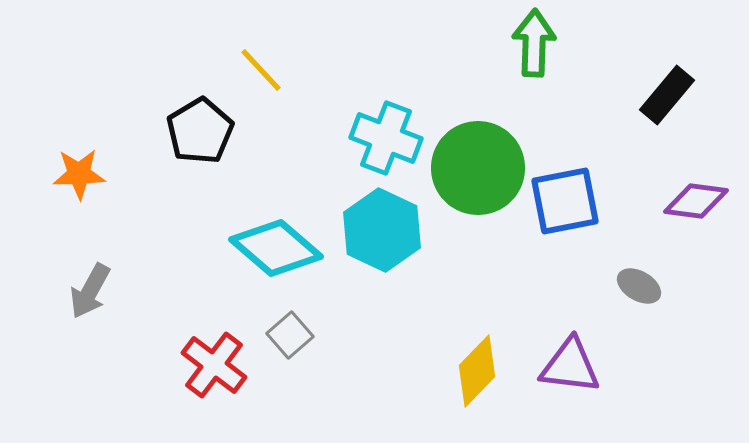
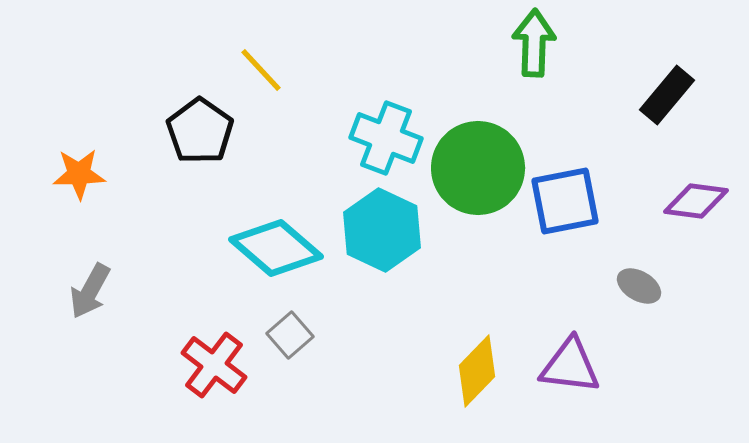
black pentagon: rotated 6 degrees counterclockwise
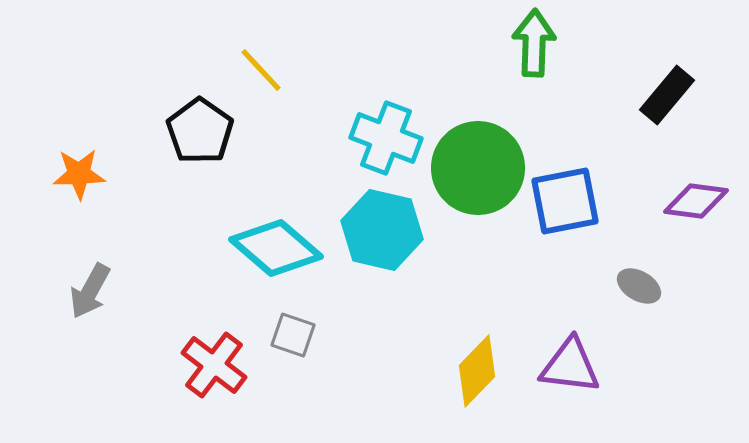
cyan hexagon: rotated 12 degrees counterclockwise
gray square: moved 3 px right; rotated 30 degrees counterclockwise
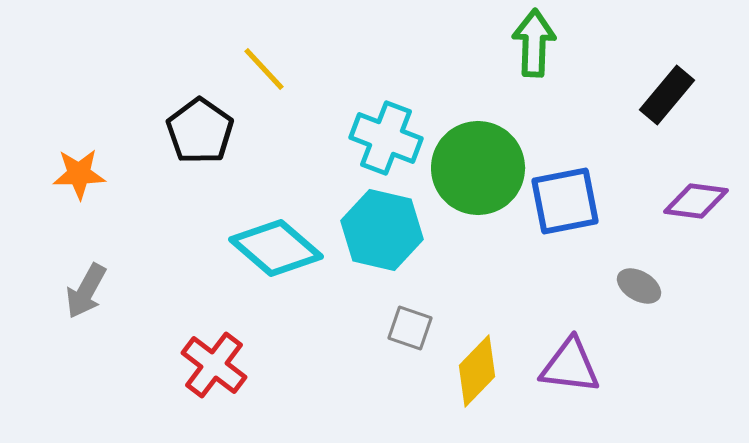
yellow line: moved 3 px right, 1 px up
gray arrow: moved 4 px left
gray square: moved 117 px right, 7 px up
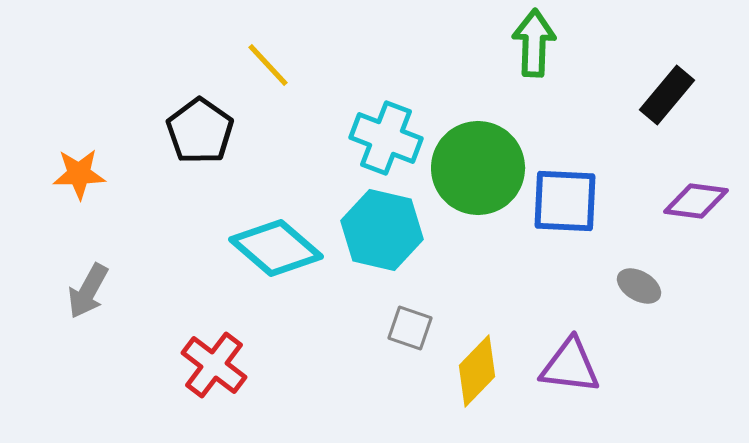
yellow line: moved 4 px right, 4 px up
blue square: rotated 14 degrees clockwise
gray arrow: moved 2 px right
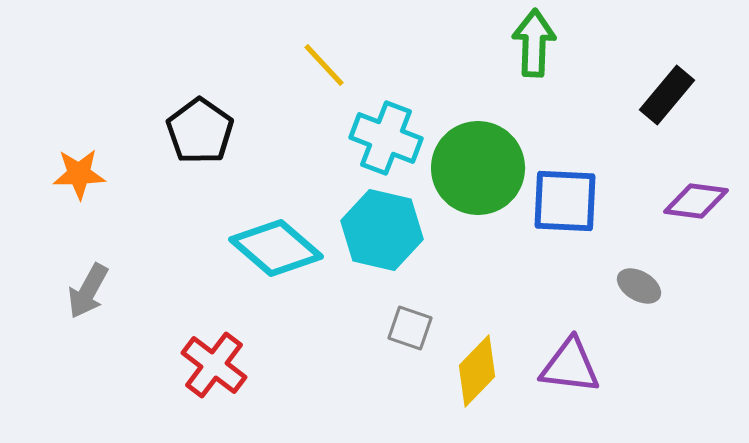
yellow line: moved 56 px right
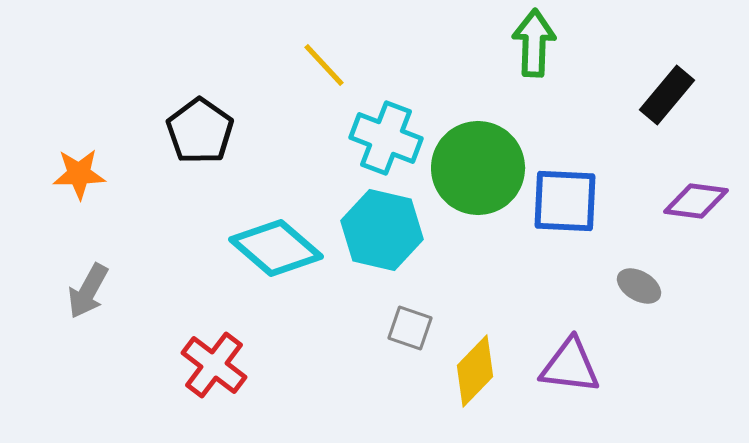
yellow diamond: moved 2 px left
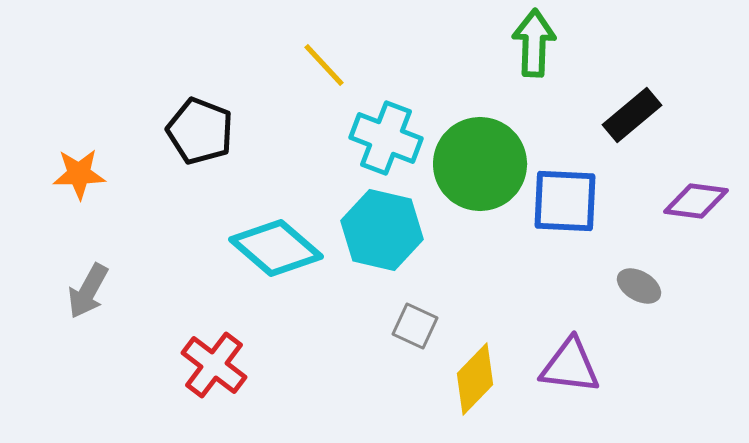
black rectangle: moved 35 px left, 20 px down; rotated 10 degrees clockwise
black pentagon: rotated 14 degrees counterclockwise
green circle: moved 2 px right, 4 px up
gray square: moved 5 px right, 2 px up; rotated 6 degrees clockwise
yellow diamond: moved 8 px down
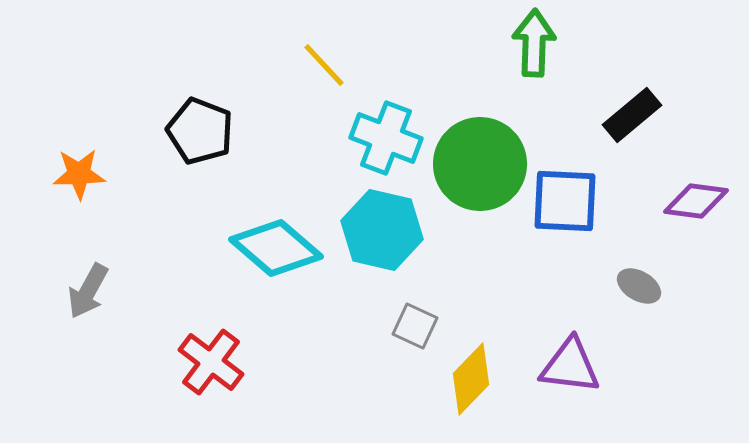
red cross: moved 3 px left, 3 px up
yellow diamond: moved 4 px left
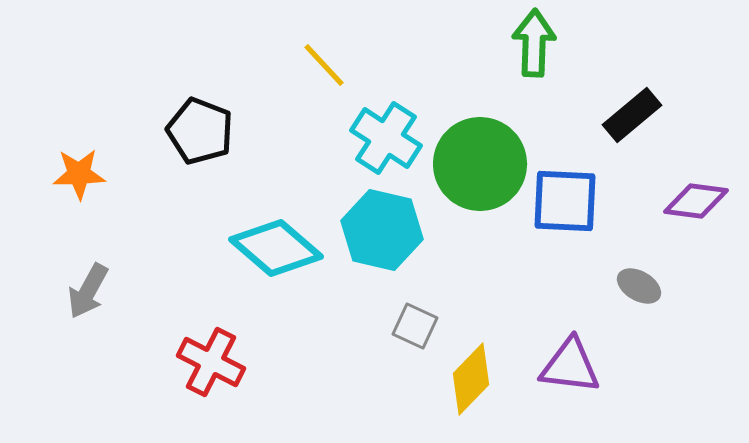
cyan cross: rotated 12 degrees clockwise
red cross: rotated 10 degrees counterclockwise
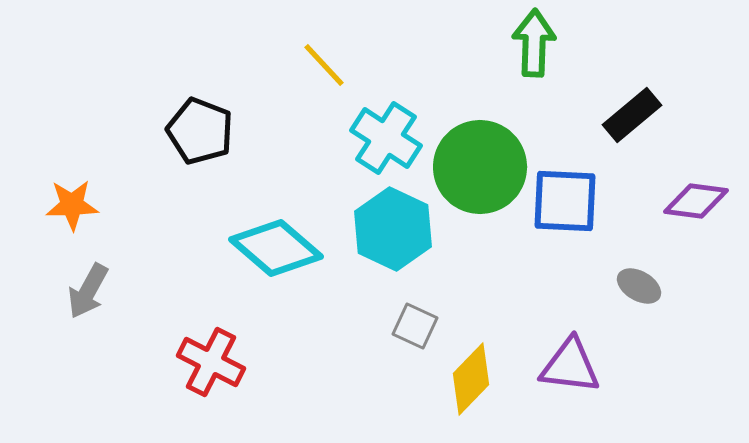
green circle: moved 3 px down
orange star: moved 7 px left, 31 px down
cyan hexagon: moved 11 px right, 1 px up; rotated 12 degrees clockwise
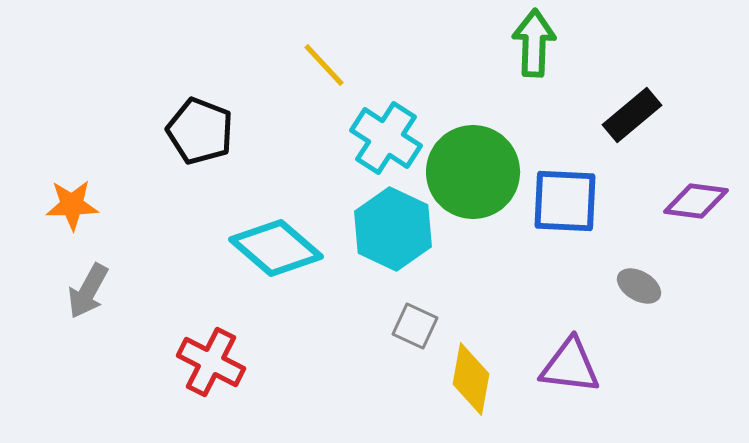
green circle: moved 7 px left, 5 px down
yellow diamond: rotated 34 degrees counterclockwise
